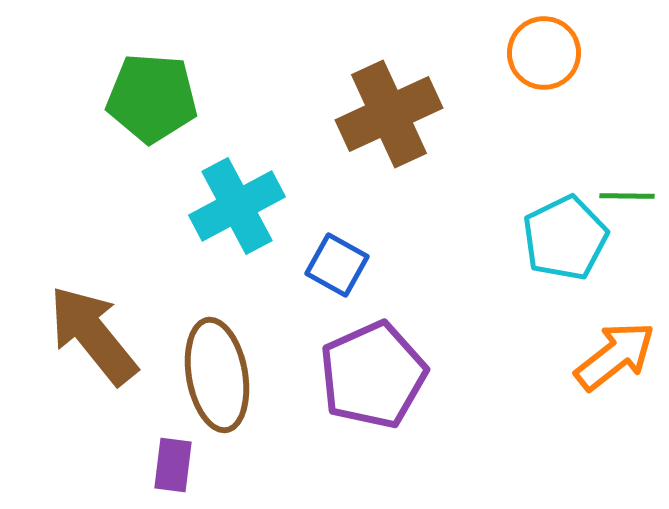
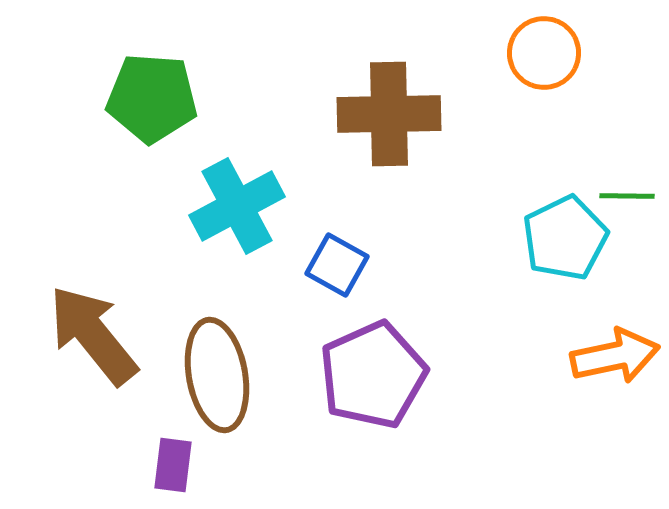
brown cross: rotated 24 degrees clockwise
orange arrow: rotated 26 degrees clockwise
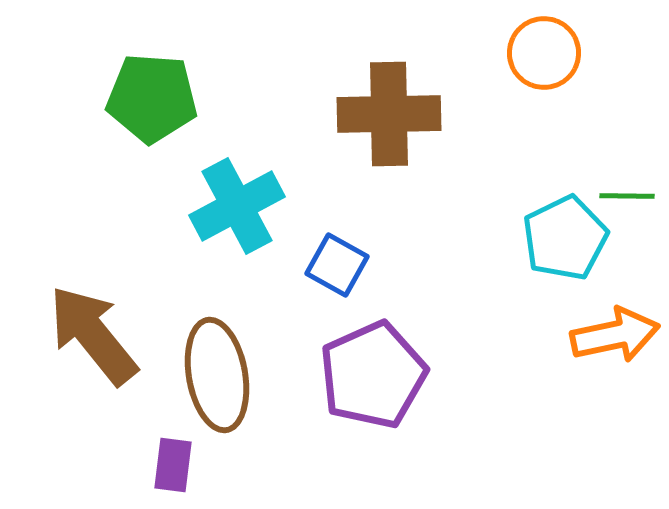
orange arrow: moved 21 px up
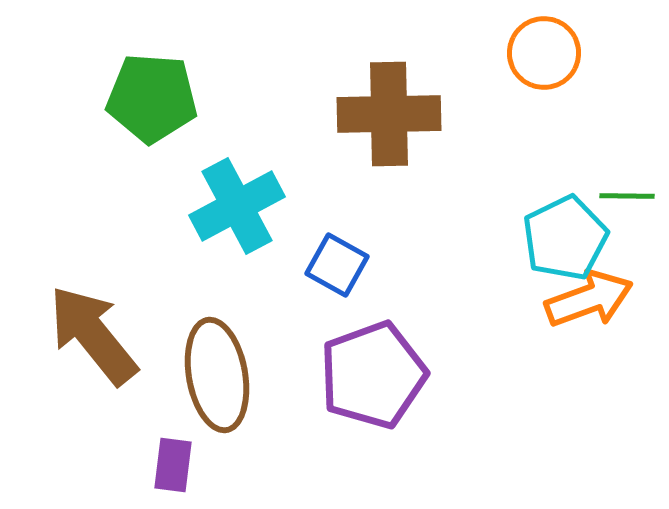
orange arrow: moved 26 px left, 36 px up; rotated 8 degrees counterclockwise
purple pentagon: rotated 4 degrees clockwise
